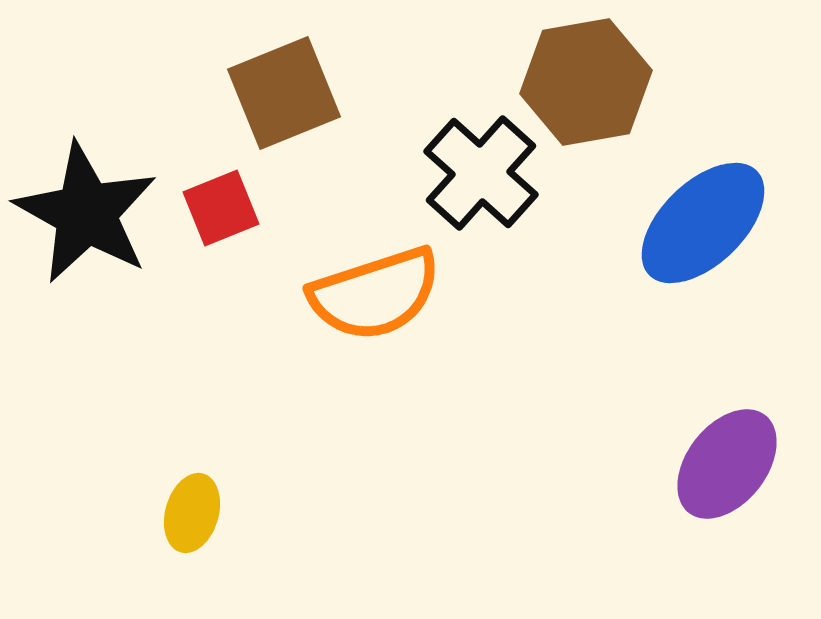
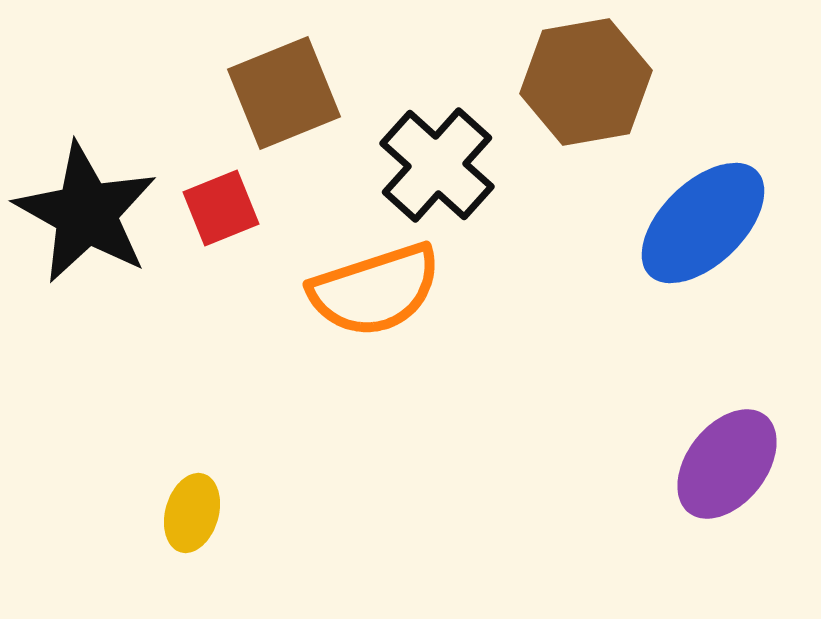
black cross: moved 44 px left, 8 px up
orange semicircle: moved 4 px up
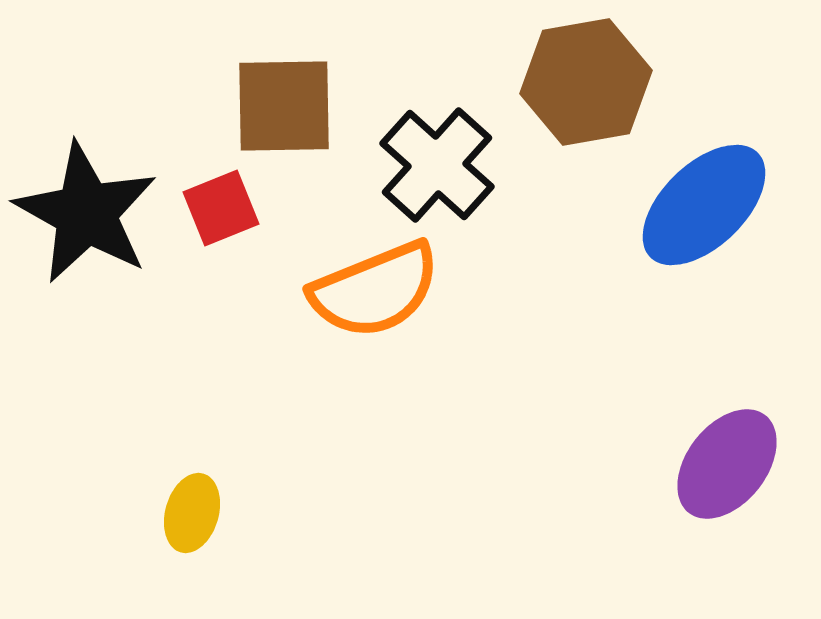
brown square: moved 13 px down; rotated 21 degrees clockwise
blue ellipse: moved 1 px right, 18 px up
orange semicircle: rotated 4 degrees counterclockwise
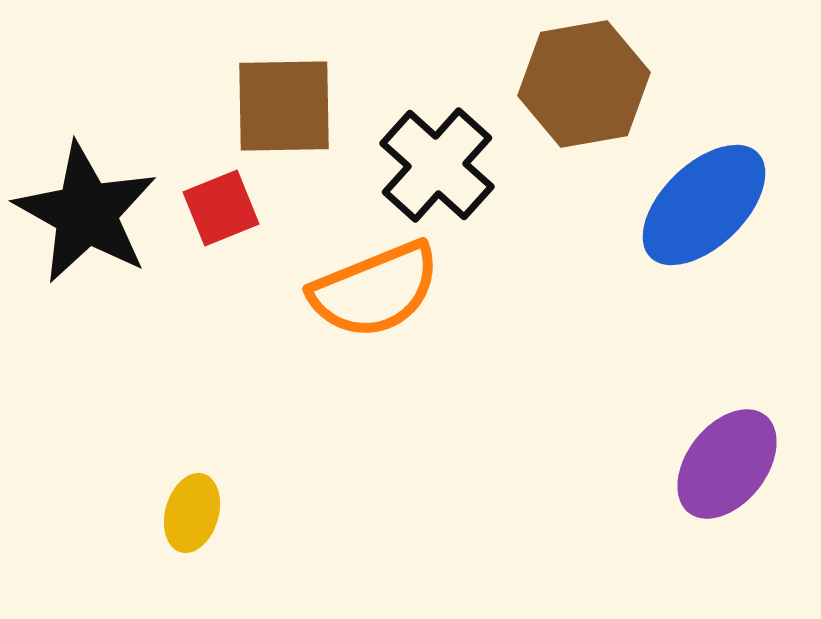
brown hexagon: moved 2 px left, 2 px down
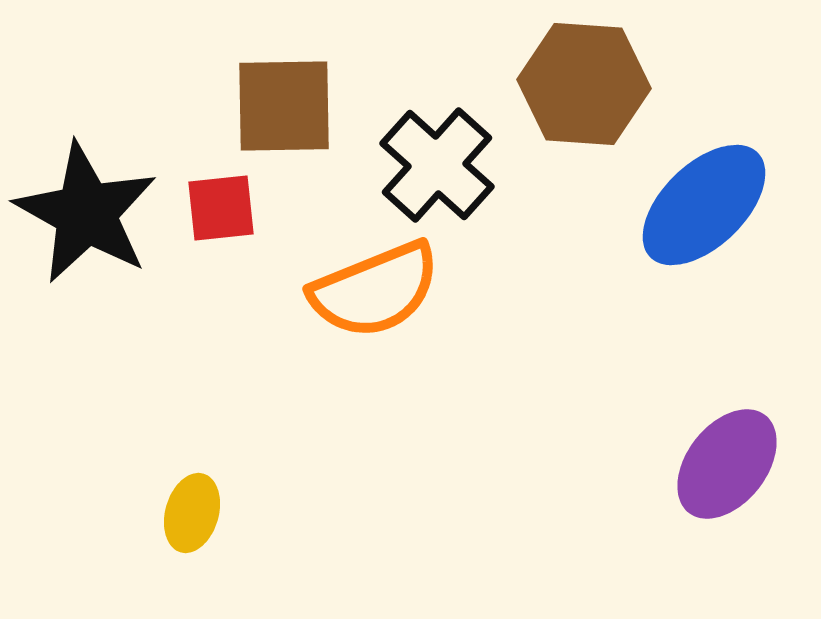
brown hexagon: rotated 14 degrees clockwise
red square: rotated 16 degrees clockwise
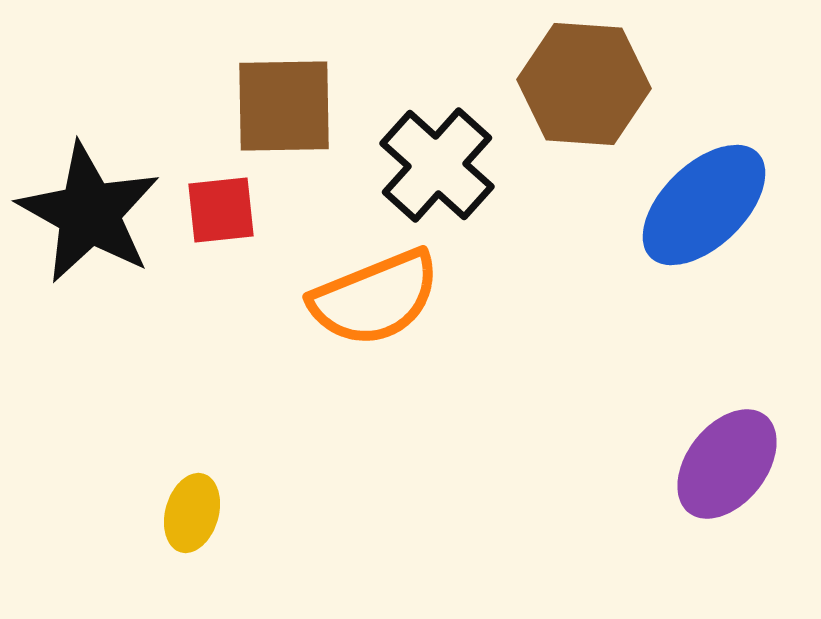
red square: moved 2 px down
black star: moved 3 px right
orange semicircle: moved 8 px down
